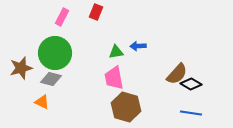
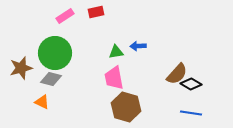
red rectangle: rotated 56 degrees clockwise
pink rectangle: moved 3 px right, 1 px up; rotated 30 degrees clockwise
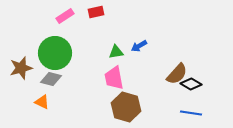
blue arrow: moved 1 px right; rotated 28 degrees counterclockwise
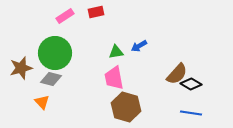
orange triangle: rotated 21 degrees clockwise
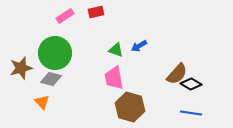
green triangle: moved 2 px up; rotated 28 degrees clockwise
brown hexagon: moved 4 px right
